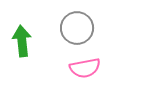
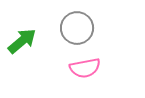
green arrow: rotated 56 degrees clockwise
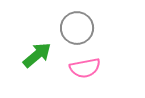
green arrow: moved 15 px right, 14 px down
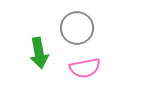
green arrow: moved 2 px right, 2 px up; rotated 120 degrees clockwise
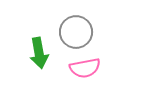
gray circle: moved 1 px left, 4 px down
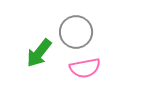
green arrow: rotated 48 degrees clockwise
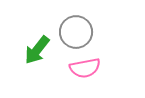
green arrow: moved 2 px left, 3 px up
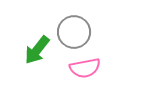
gray circle: moved 2 px left
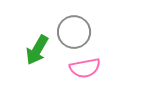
green arrow: rotated 8 degrees counterclockwise
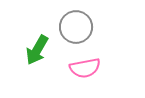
gray circle: moved 2 px right, 5 px up
